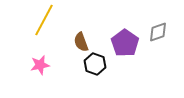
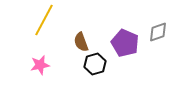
purple pentagon: rotated 12 degrees counterclockwise
black hexagon: rotated 25 degrees clockwise
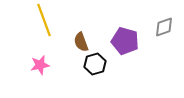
yellow line: rotated 48 degrees counterclockwise
gray diamond: moved 6 px right, 5 px up
purple pentagon: moved 2 px up; rotated 8 degrees counterclockwise
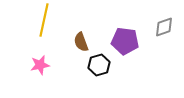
yellow line: rotated 32 degrees clockwise
purple pentagon: rotated 8 degrees counterclockwise
black hexagon: moved 4 px right, 1 px down
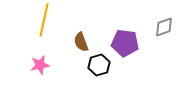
purple pentagon: moved 2 px down
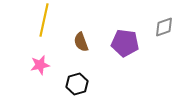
black hexagon: moved 22 px left, 19 px down
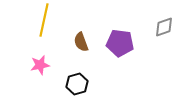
purple pentagon: moved 5 px left
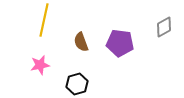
gray diamond: rotated 10 degrees counterclockwise
